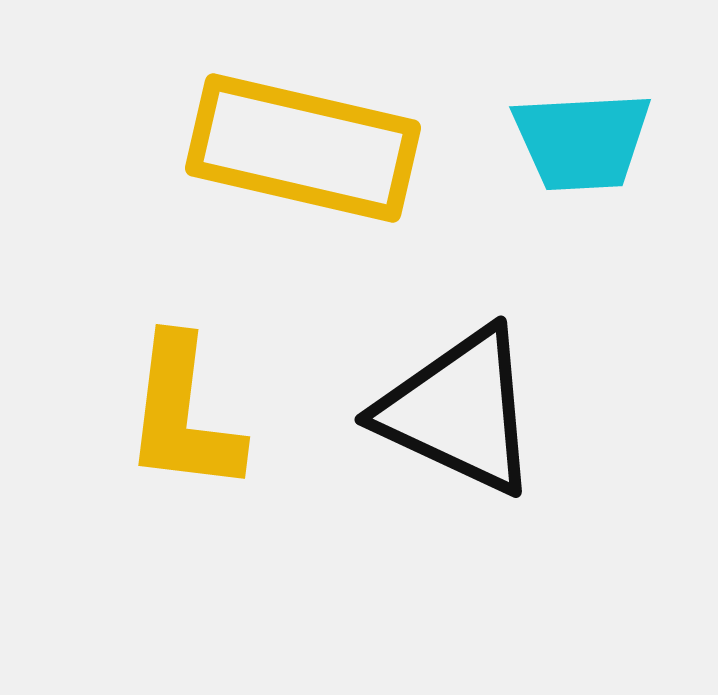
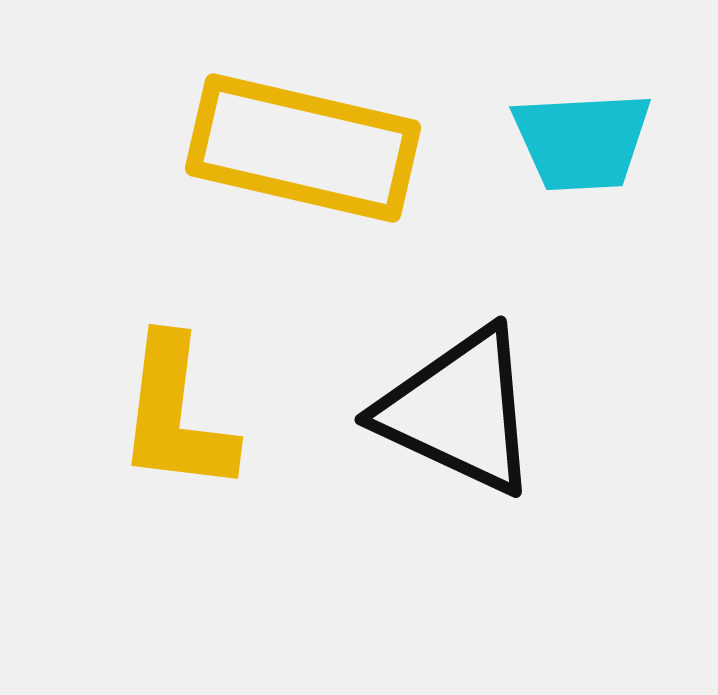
yellow L-shape: moved 7 px left
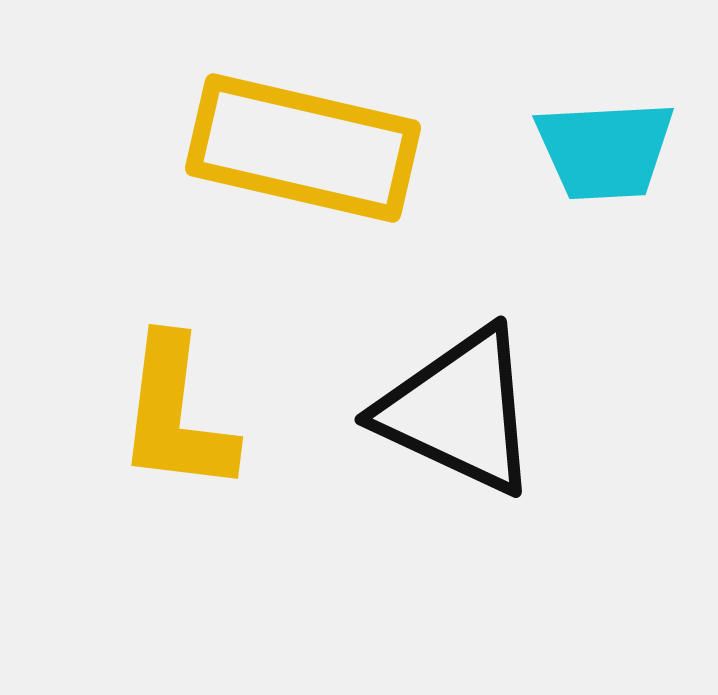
cyan trapezoid: moved 23 px right, 9 px down
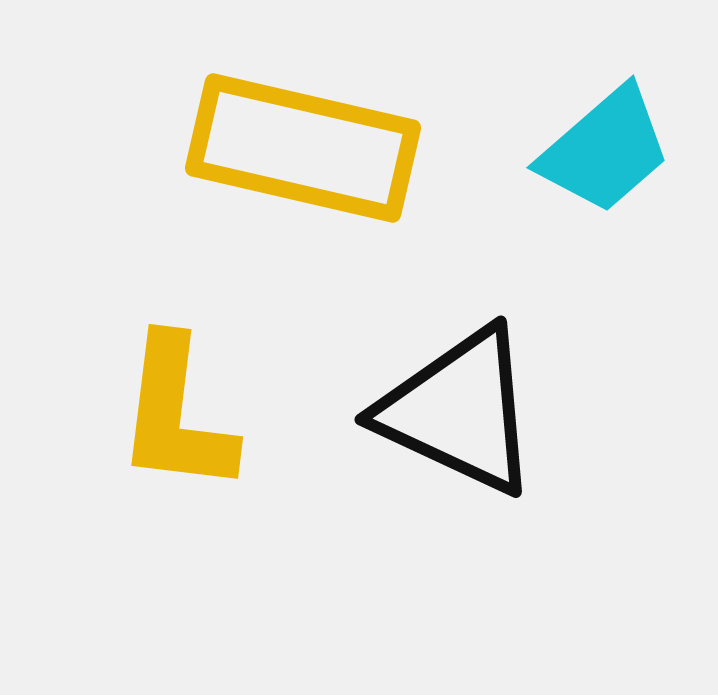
cyan trapezoid: rotated 38 degrees counterclockwise
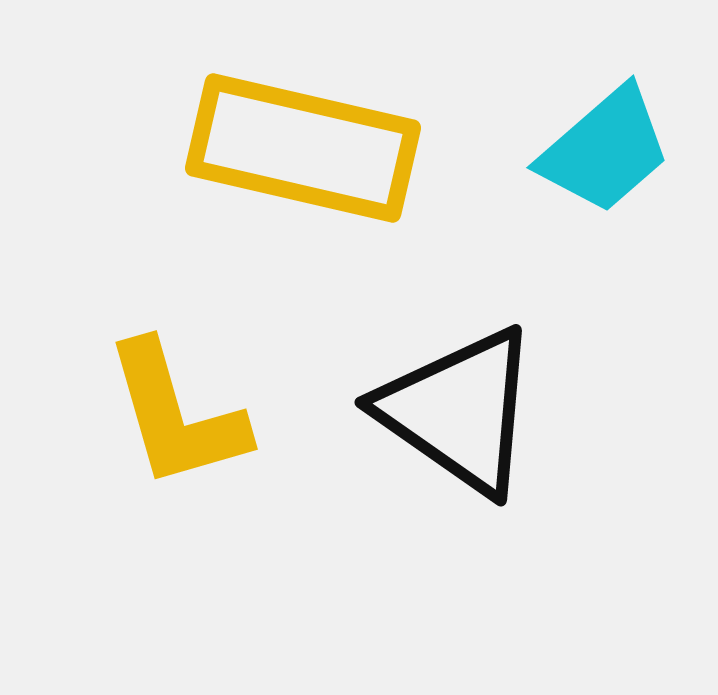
black triangle: rotated 10 degrees clockwise
yellow L-shape: rotated 23 degrees counterclockwise
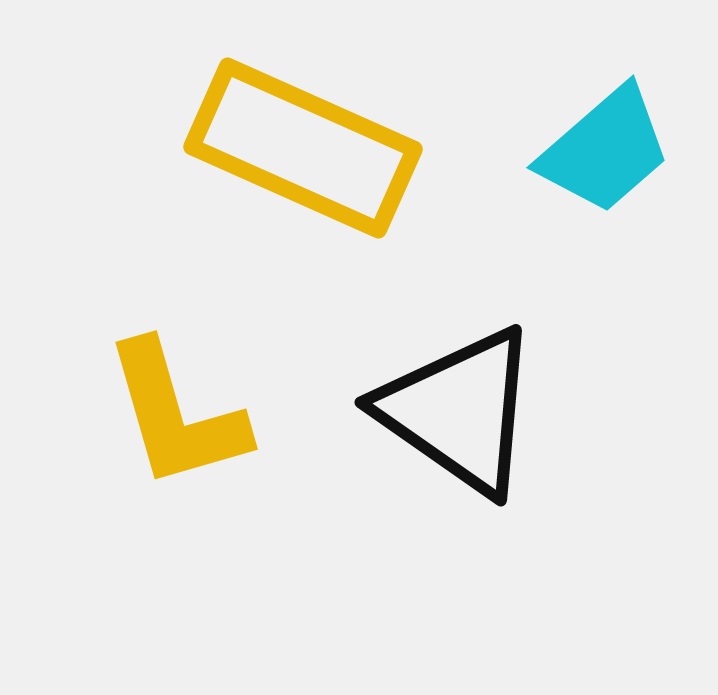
yellow rectangle: rotated 11 degrees clockwise
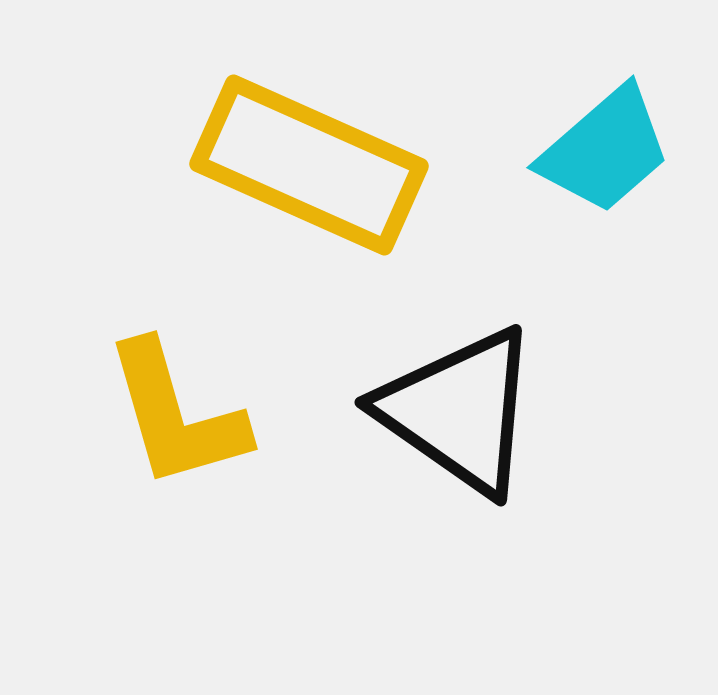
yellow rectangle: moved 6 px right, 17 px down
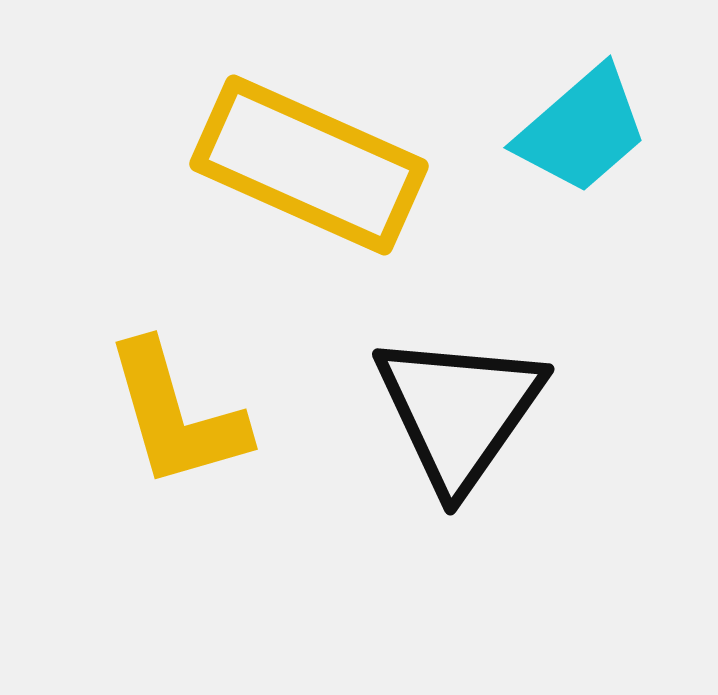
cyan trapezoid: moved 23 px left, 20 px up
black triangle: rotated 30 degrees clockwise
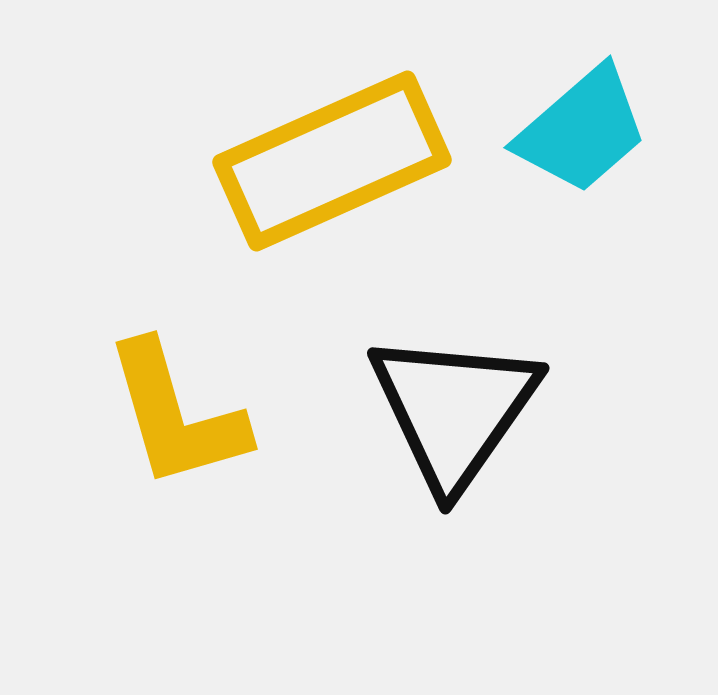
yellow rectangle: moved 23 px right, 4 px up; rotated 48 degrees counterclockwise
black triangle: moved 5 px left, 1 px up
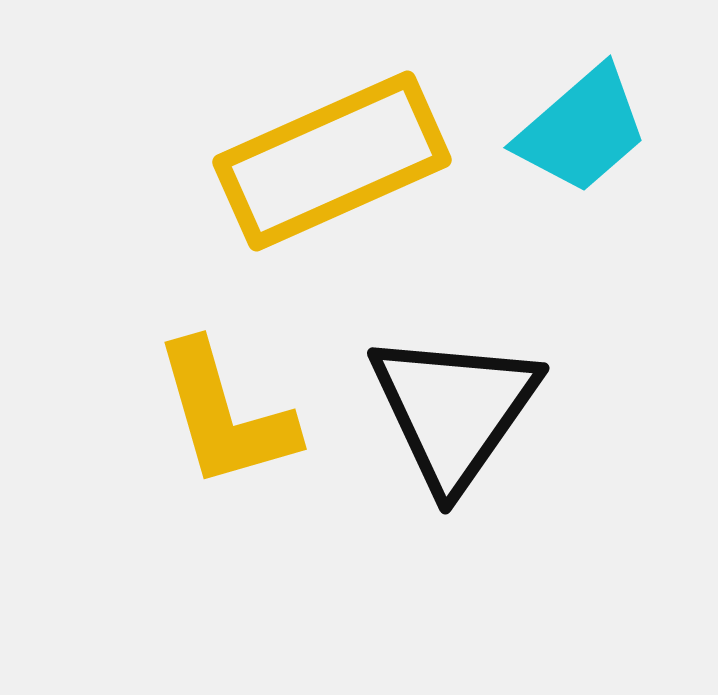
yellow L-shape: moved 49 px right
